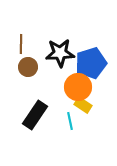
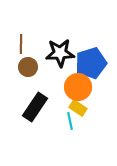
yellow rectangle: moved 5 px left, 3 px down
black rectangle: moved 8 px up
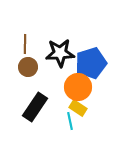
brown line: moved 4 px right
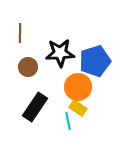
brown line: moved 5 px left, 11 px up
blue pentagon: moved 4 px right, 2 px up
cyan line: moved 2 px left
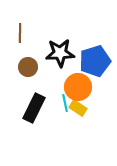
black rectangle: moved 1 px left, 1 px down; rotated 8 degrees counterclockwise
cyan line: moved 3 px left, 18 px up
